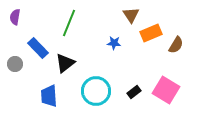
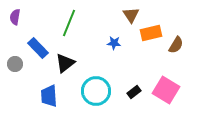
orange rectangle: rotated 10 degrees clockwise
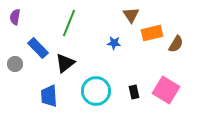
orange rectangle: moved 1 px right
brown semicircle: moved 1 px up
black rectangle: rotated 64 degrees counterclockwise
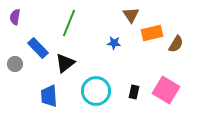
black rectangle: rotated 24 degrees clockwise
